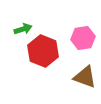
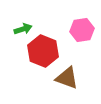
pink hexagon: moved 1 px left, 8 px up
brown triangle: moved 18 px left, 1 px down
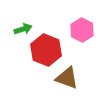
pink hexagon: rotated 25 degrees counterclockwise
red hexagon: moved 3 px right, 1 px up
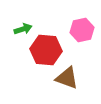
pink hexagon: rotated 20 degrees clockwise
red hexagon: rotated 16 degrees counterclockwise
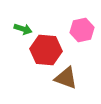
green arrow: rotated 36 degrees clockwise
brown triangle: moved 1 px left
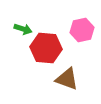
red hexagon: moved 2 px up
brown triangle: moved 1 px right, 1 px down
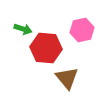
brown triangle: moved 1 px up; rotated 30 degrees clockwise
